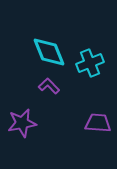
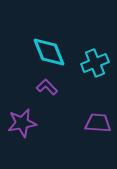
cyan cross: moved 5 px right
purple L-shape: moved 2 px left, 1 px down
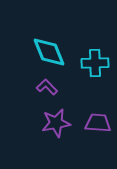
cyan cross: rotated 20 degrees clockwise
purple star: moved 34 px right
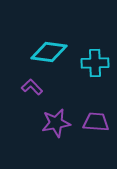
cyan diamond: rotated 60 degrees counterclockwise
purple L-shape: moved 15 px left
purple trapezoid: moved 2 px left, 1 px up
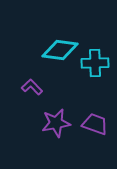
cyan diamond: moved 11 px right, 2 px up
purple trapezoid: moved 1 px left, 2 px down; rotated 16 degrees clockwise
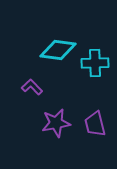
cyan diamond: moved 2 px left
purple trapezoid: rotated 124 degrees counterclockwise
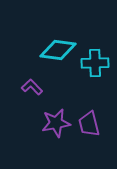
purple trapezoid: moved 6 px left
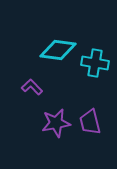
cyan cross: rotated 12 degrees clockwise
purple trapezoid: moved 1 px right, 2 px up
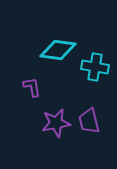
cyan cross: moved 4 px down
purple L-shape: rotated 35 degrees clockwise
purple trapezoid: moved 1 px left, 1 px up
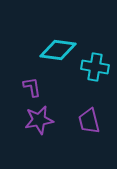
purple star: moved 17 px left, 3 px up
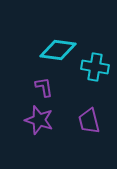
purple L-shape: moved 12 px right
purple star: rotated 28 degrees clockwise
